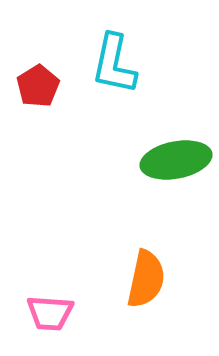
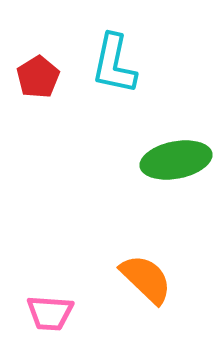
red pentagon: moved 9 px up
orange semicircle: rotated 58 degrees counterclockwise
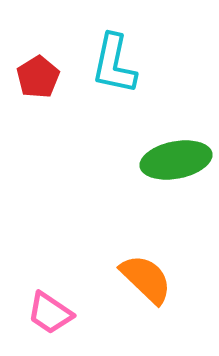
pink trapezoid: rotated 30 degrees clockwise
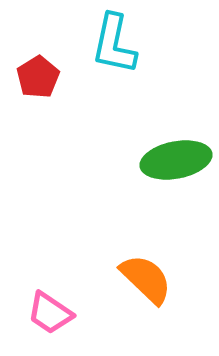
cyan L-shape: moved 20 px up
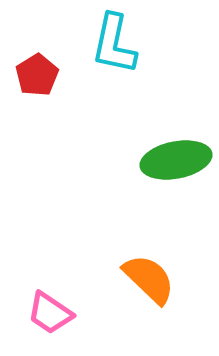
red pentagon: moved 1 px left, 2 px up
orange semicircle: moved 3 px right
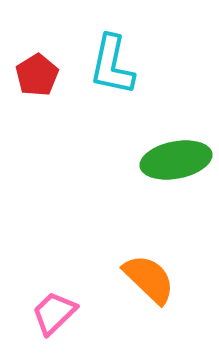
cyan L-shape: moved 2 px left, 21 px down
pink trapezoid: moved 4 px right; rotated 102 degrees clockwise
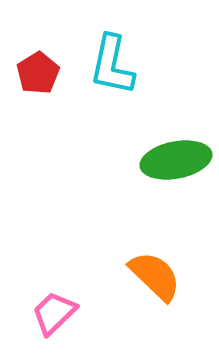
red pentagon: moved 1 px right, 2 px up
orange semicircle: moved 6 px right, 3 px up
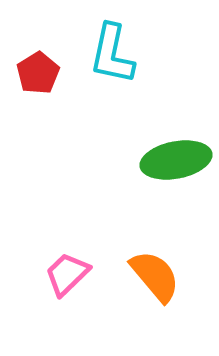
cyan L-shape: moved 11 px up
orange semicircle: rotated 6 degrees clockwise
pink trapezoid: moved 13 px right, 39 px up
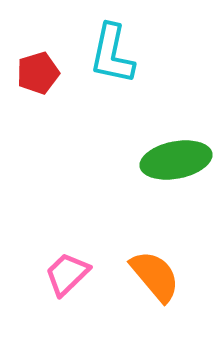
red pentagon: rotated 15 degrees clockwise
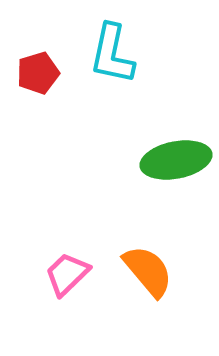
orange semicircle: moved 7 px left, 5 px up
